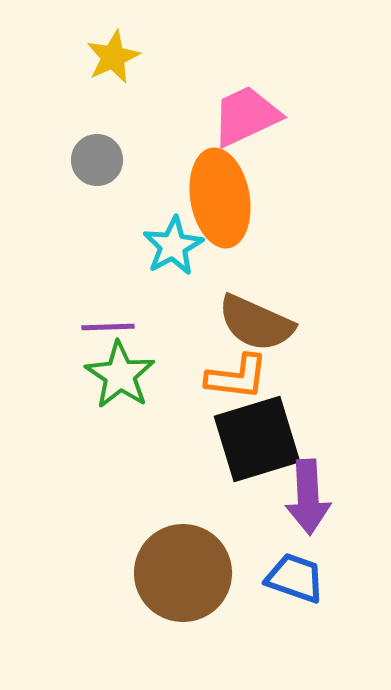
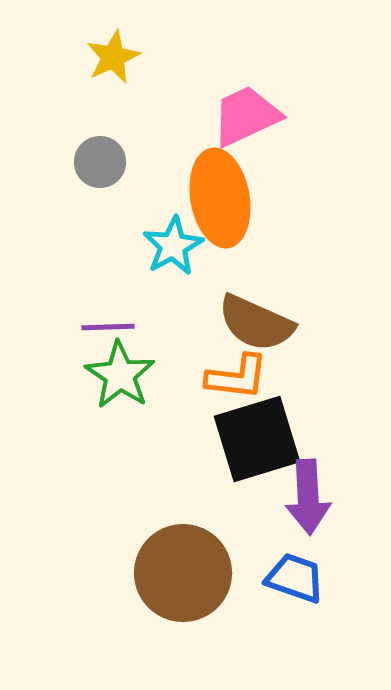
gray circle: moved 3 px right, 2 px down
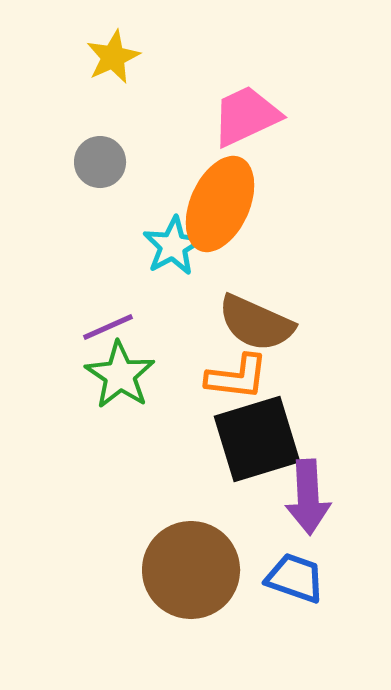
orange ellipse: moved 6 px down; rotated 34 degrees clockwise
purple line: rotated 22 degrees counterclockwise
brown circle: moved 8 px right, 3 px up
